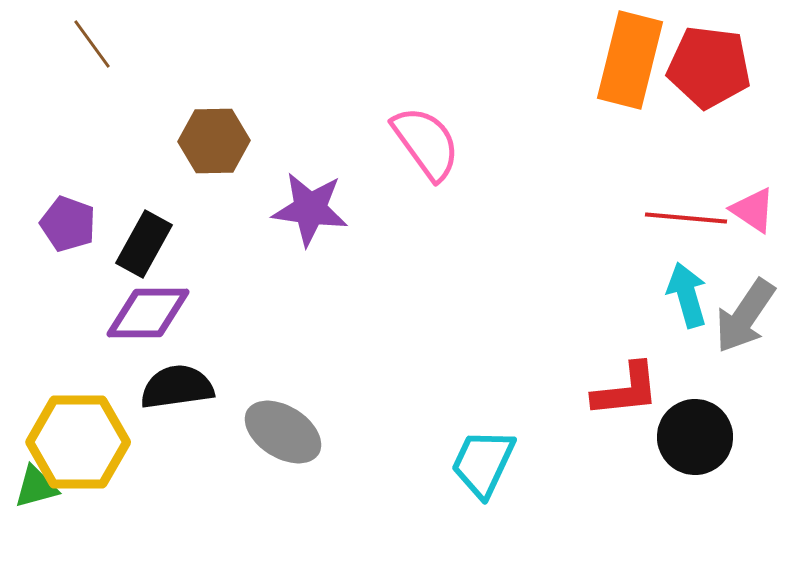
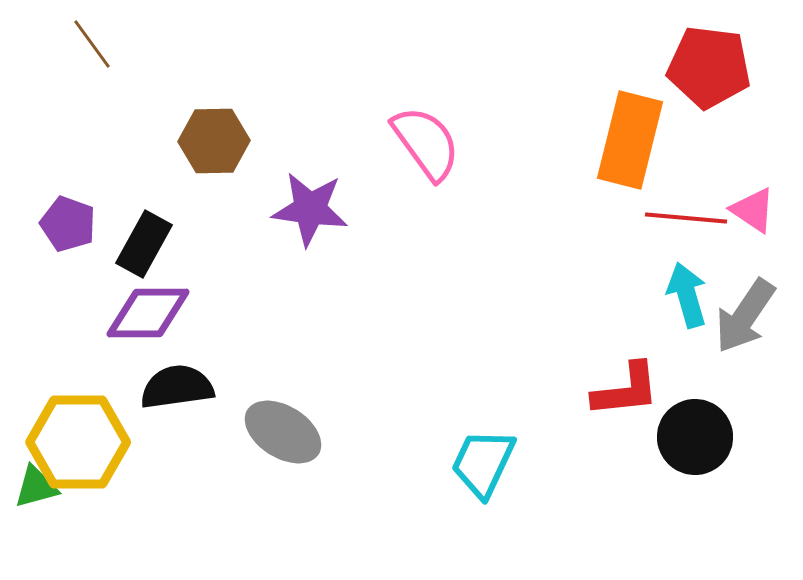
orange rectangle: moved 80 px down
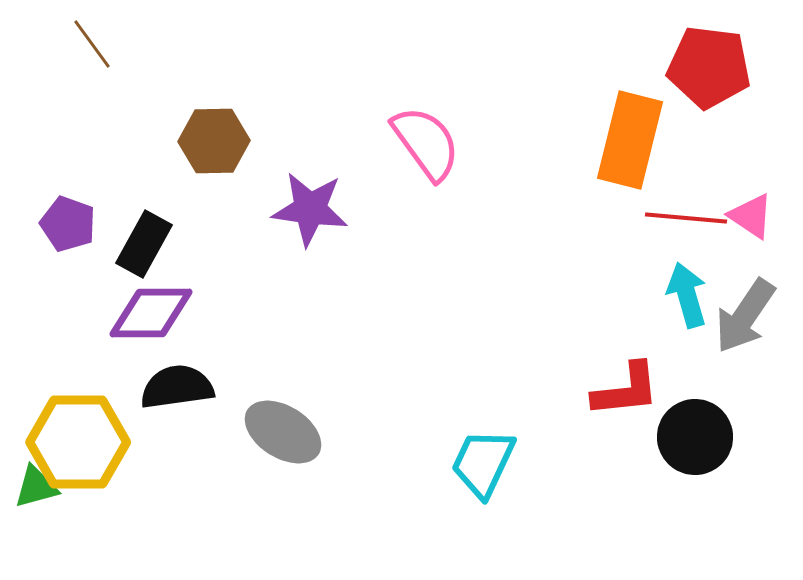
pink triangle: moved 2 px left, 6 px down
purple diamond: moved 3 px right
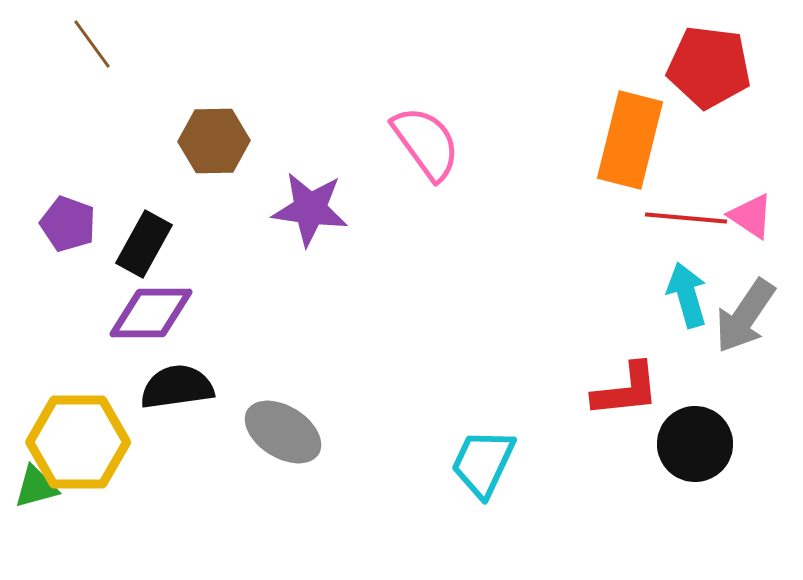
black circle: moved 7 px down
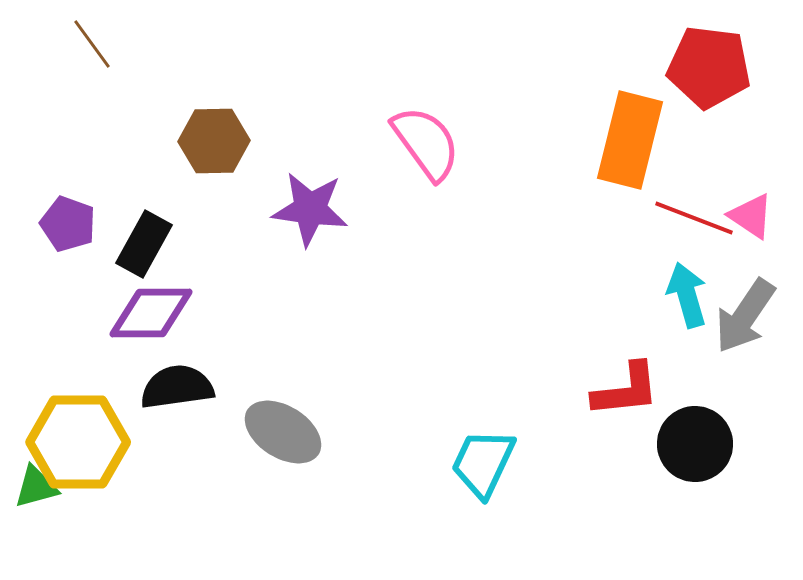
red line: moved 8 px right; rotated 16 degrees clockwise
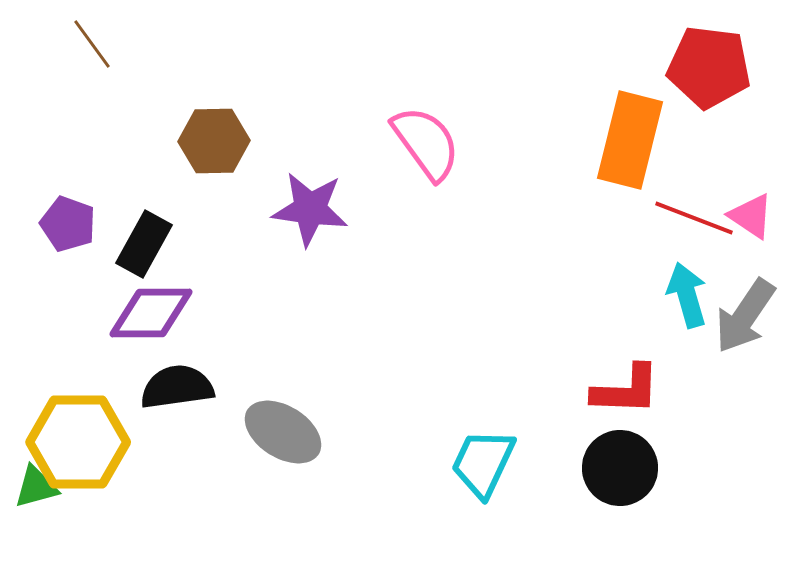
red L-shape: rotated 8 degrees clockwise
black circle: moved 75 px left, 24 px down
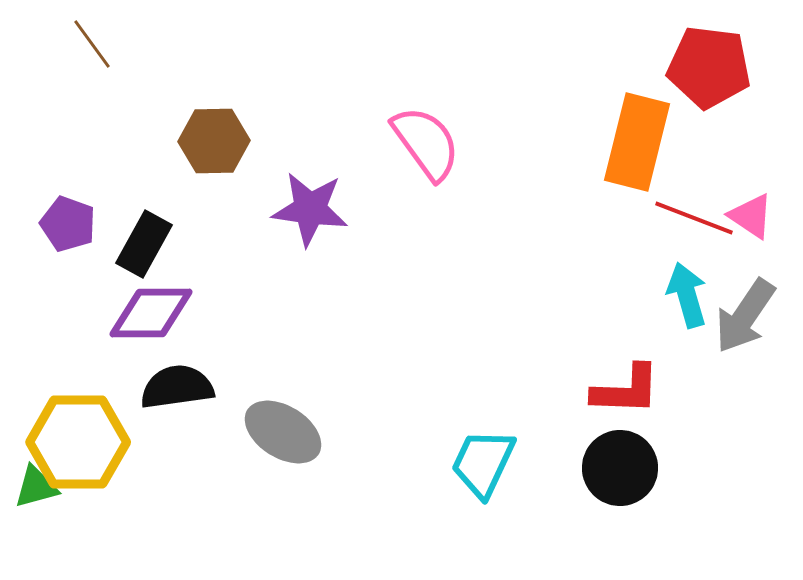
orange rectangle: moved 7 px right, 2 px down
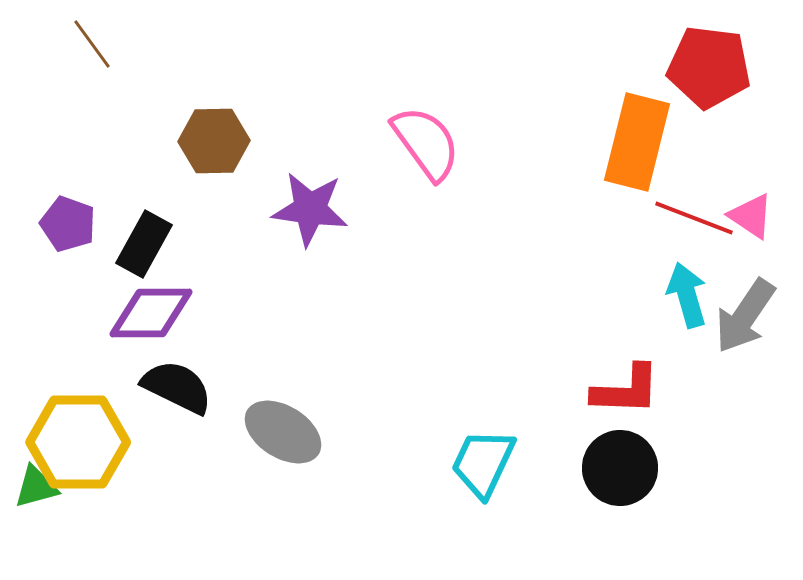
black semicircle: rotated 34 degrees clockwise
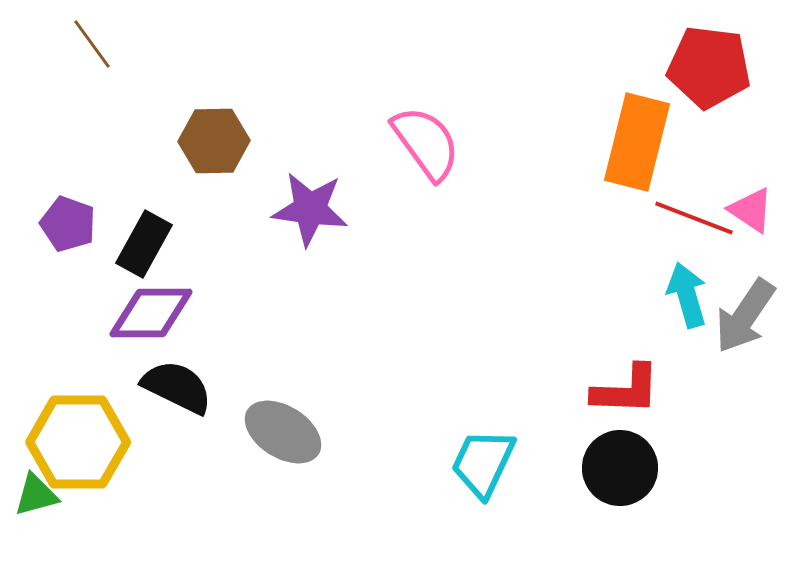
pink triangle: moved 6 px up
green triangle: moved 8 px down
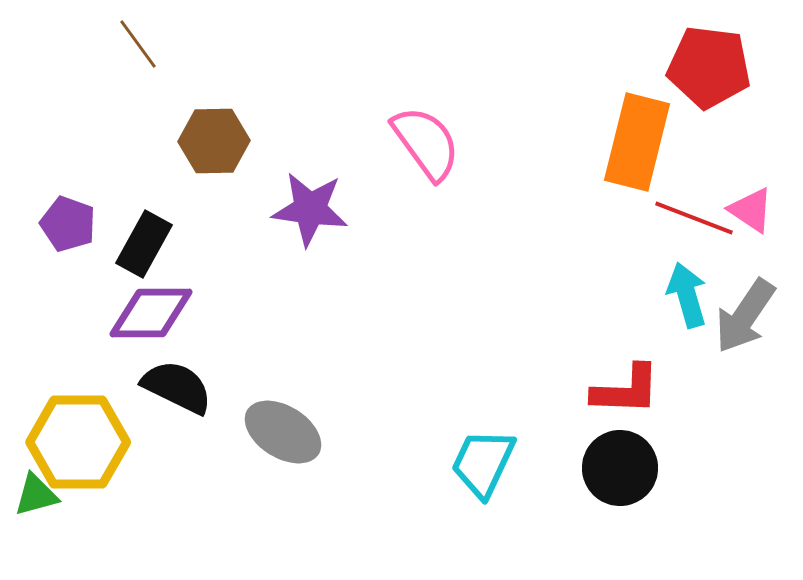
brown line: moved 46 px right
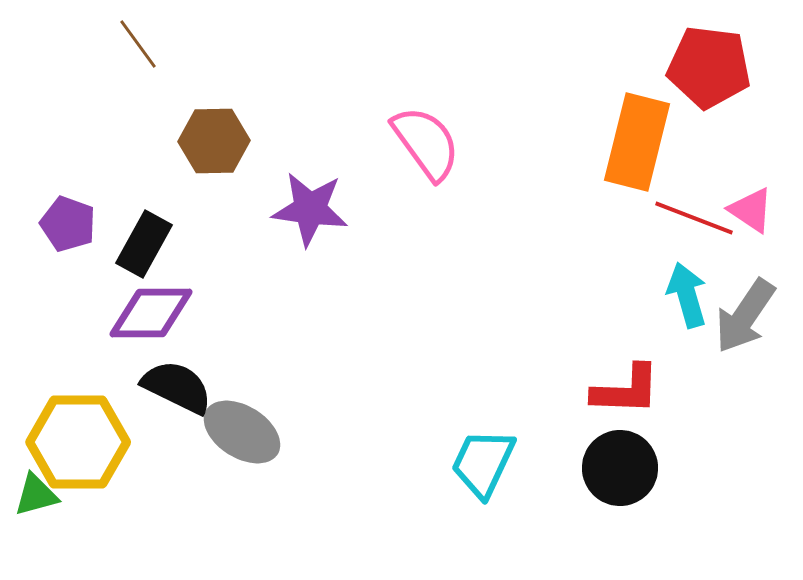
gray ellipse: moved 41 px left
